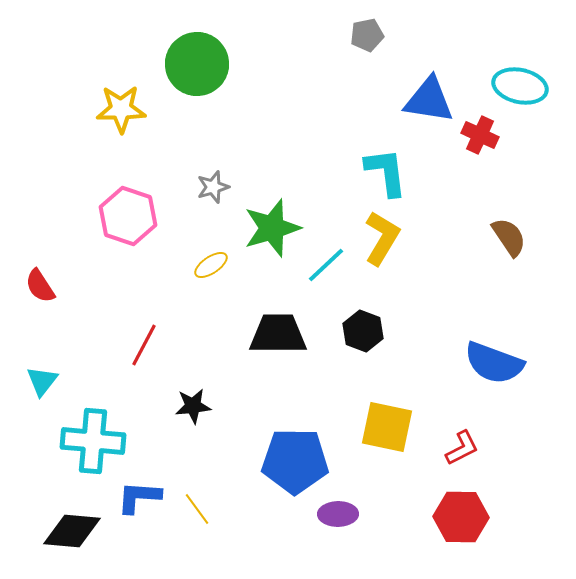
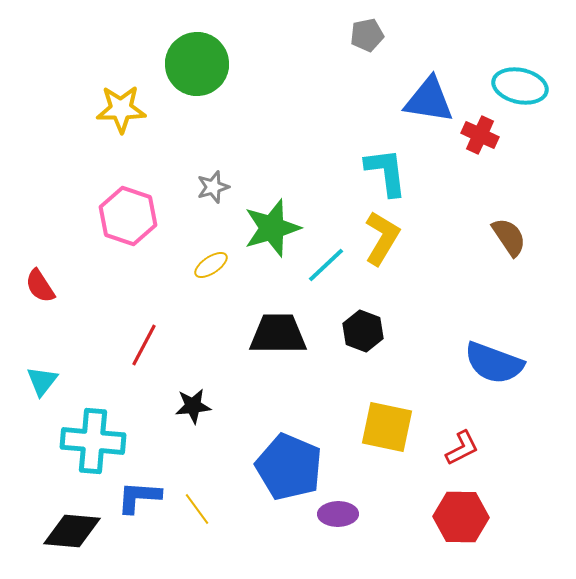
blue pentagon: moved 6 px left, 6 px down; rotated 22 degrees clockwise
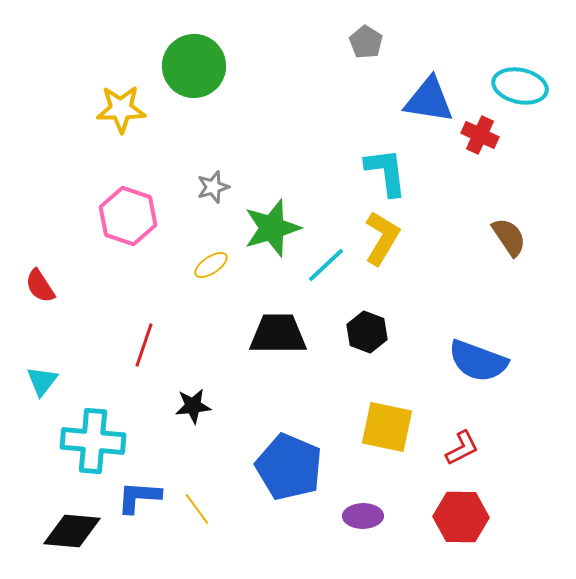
gray pentagon: moved 1 px left, 7 px down; rotated 28 degrees counterclockwise
green circle: moved 3 px left, 2 px down
black hexagon: moved 4 px right, 1 px down
red line: rotated 9 degrees counterclockwise
blue semicircle: moved 16 px left, 2 px up
purple ellipse: moved 25 px right, 2 px down
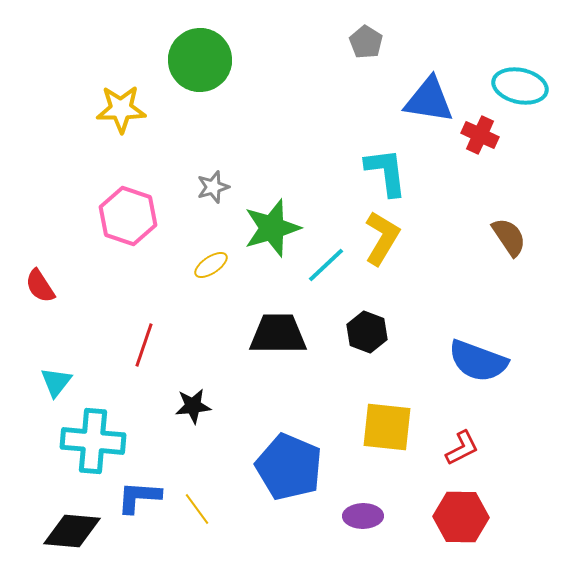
green circle: moved 6 px right, 6 px up
cyan triangle: moved 14 px right, 1 px down
yellow square: rotated 6 degrees counterclockwise
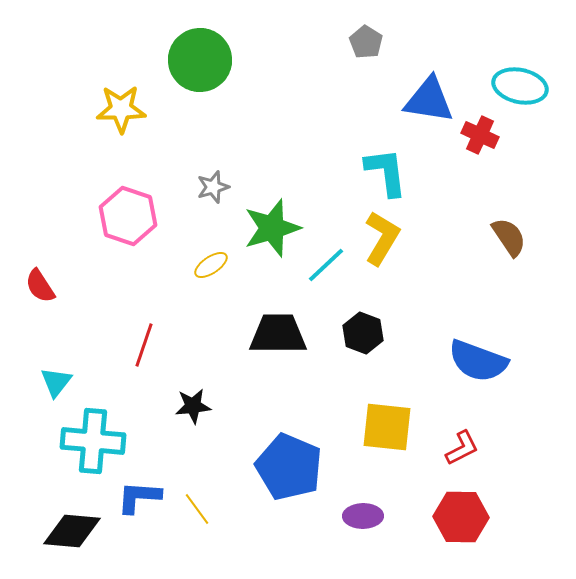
black hexagon: moved 4 px left, 1 px down
